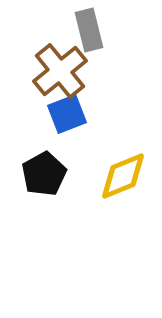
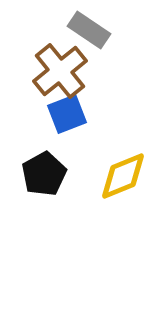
gray rectangle: rotated 42 degrees counterclockwise
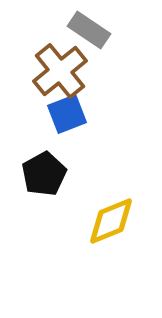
yellow diamond: moved 12 px left, 45 px down
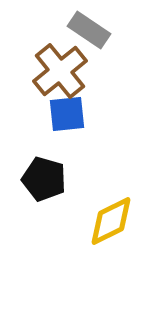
blue square: rotated 15 degrees clockwise
black pentagon: moved 5 px down; rotated 27 degrees counterclockwise
yellow diamond: rotated 4 degrees counterclockwise
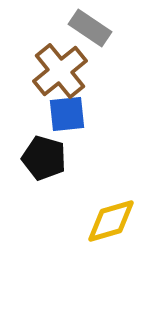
gray rectangle: moved 1 px right, 2 px up
black pentagon: moved 21 px up
yellow diamond: rotated 10 degrees clockwise
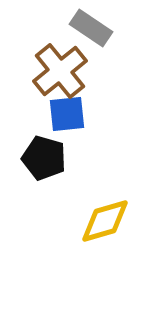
gray rectangle: moved 1 px right
yellow diamond: moved 6 px left
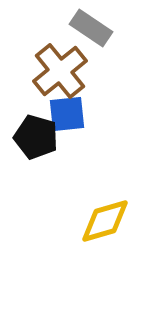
black pentagon: moved 8 px left, 21 px up
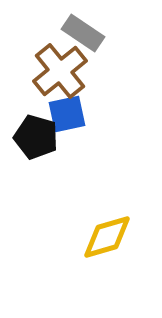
gray rectangle: moved 8 px left, 5 px down
blue square: rotated 6 degrees counterclockwise
yellow diamond: moved 2 px right, 16 px down
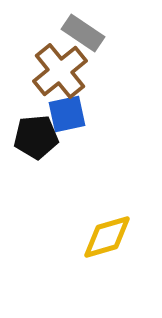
black pentagon: rotated 21 degrees counterclockwise
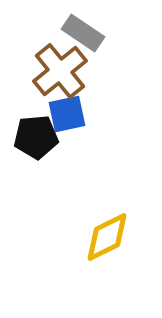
yellow diamond: rotated 10 degrees counterclockwise
